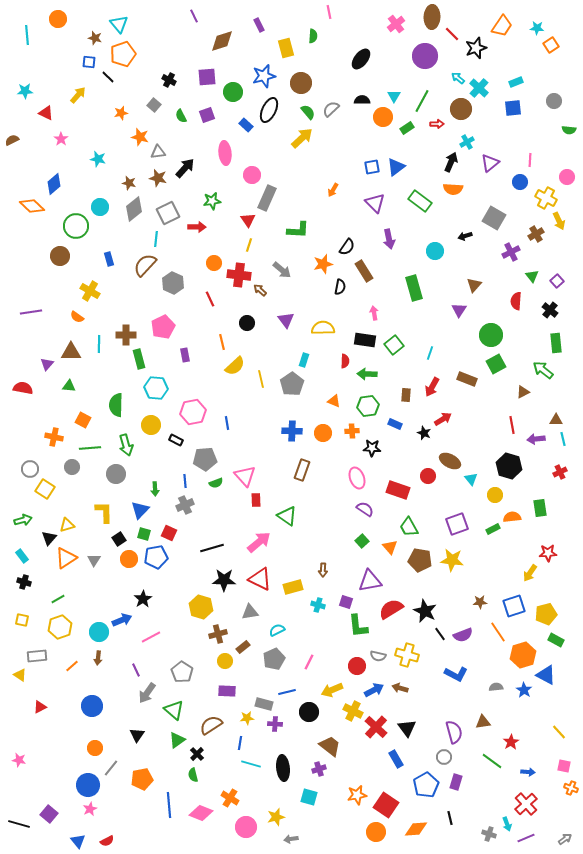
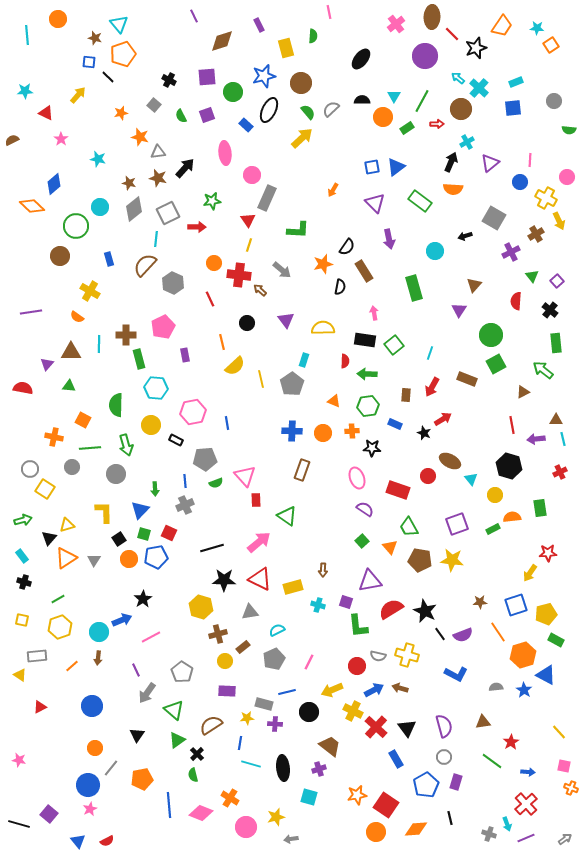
blue square at (514, 606): moved 2 px right, 1 px up
purple semicircle at (454, 732): moved 10 px left, 6 px up
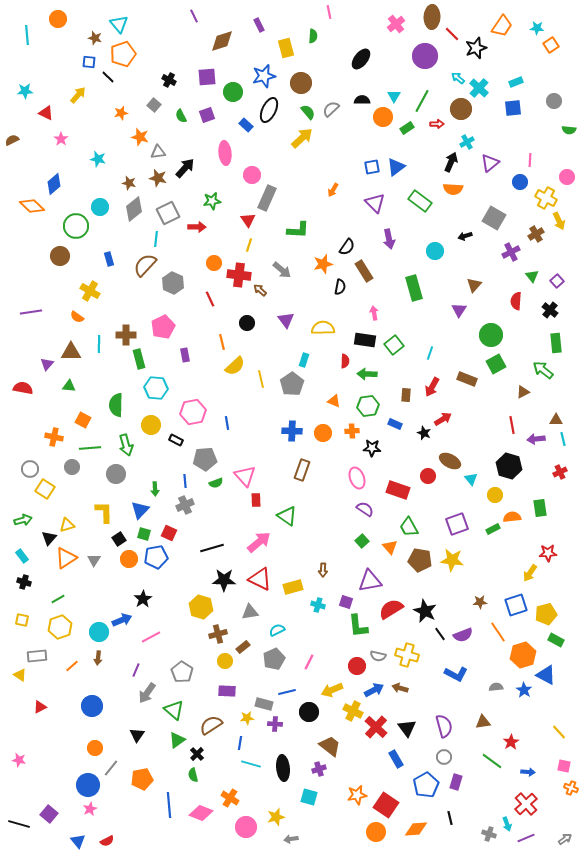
purple line at (136, 670): rotated 48 degrees clockwise
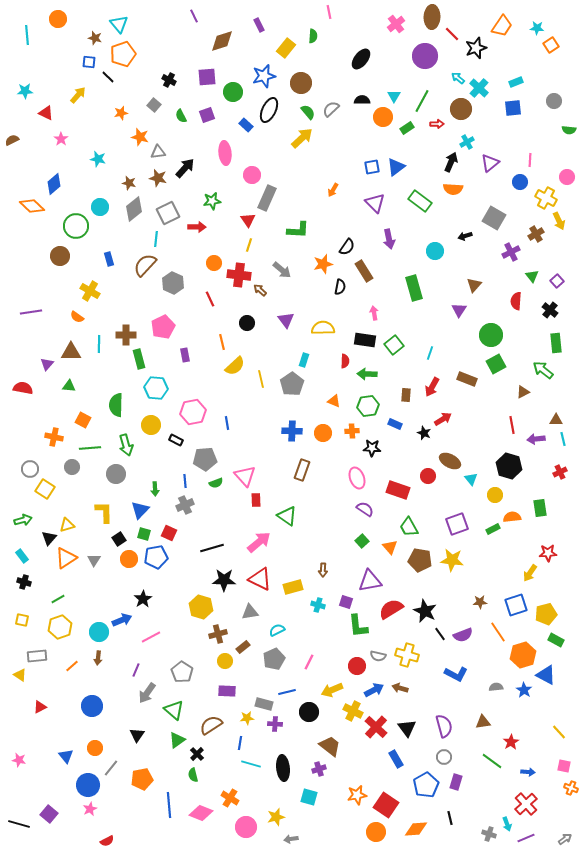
yellow rectangle at (286, 48): rotated 54 degrees clockwise
blue triangle at (78, 841): moved 12 px left, 85 px up
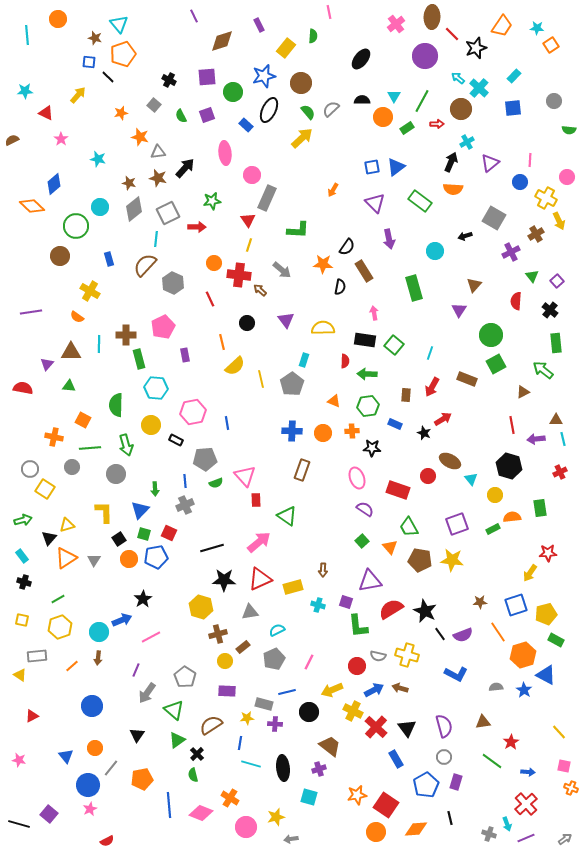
cyan rectangle at (516, 82): moved 2 px left, 6 px up; rotated 24 degrees counterclockwise
orange star at (323, 264): rotated 18 degrees clockwise
green square at (394, 345): rotated 12 degrees counterclockwise
red triangle at (260, 579): rotated 50 degrees counterclockwise
gray pentagon at (182, 672): moved 3 px right, 5 px down
red triangle at (40, 707): moved 8 px left, 9 px down
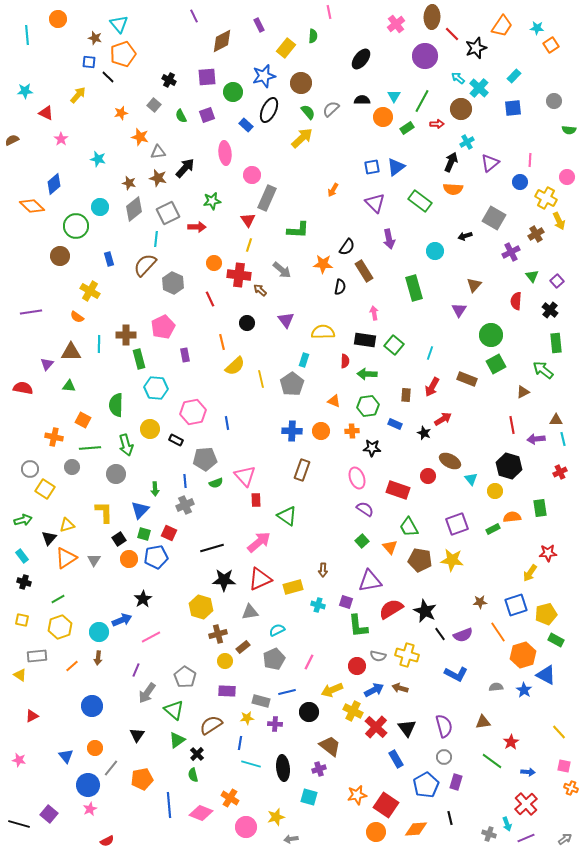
brown diamond at (222, 41): rotated 10 degrees counterclockwise
yellow semicircle at (323, 328): moved 4 px down
yellow circle at (151, 425): moved 1 px left, 4 px down
orange circle at (323, 433): moved 2 px left, 2 px up
yellow circle at (495, 495): moved 4 px up
gray rectangle at (264, 704): moved 3 px left, 3 px up
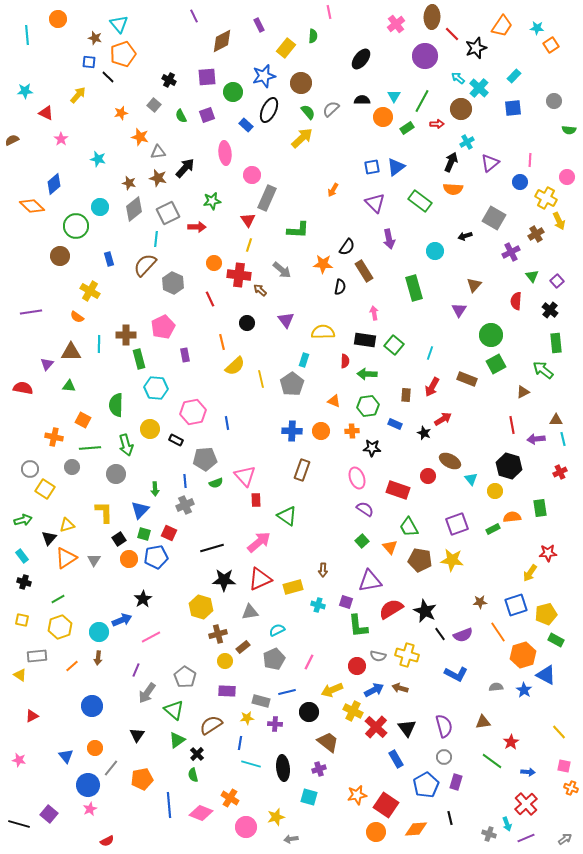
brown trapezoid at (330, 746): moved 2 px left, 4 px up
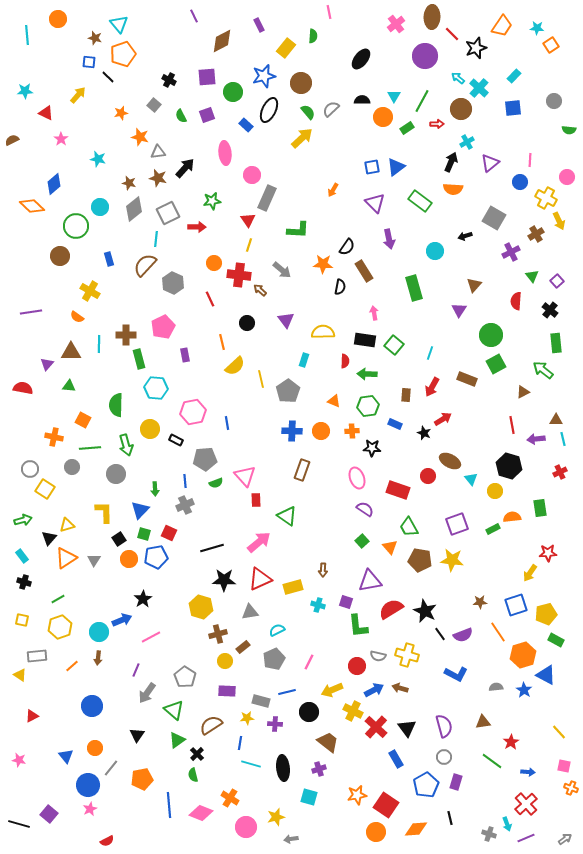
gray pentagon at (292, 384): moved 4 px left, 7 px down
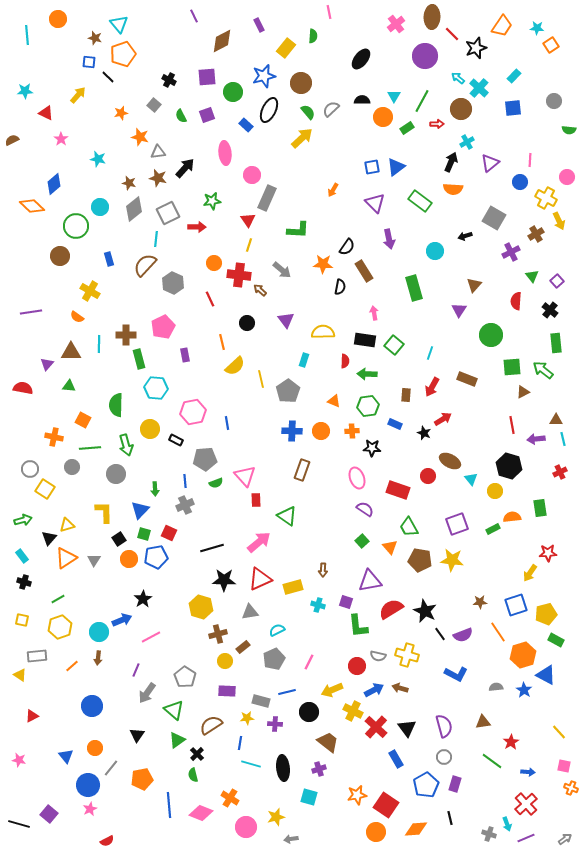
green square at (496, 364): moved 16 px right, 3 px down; rotated 24 degrees clockwise
purple rectangle at (456, 782): moved 1 px left, 2 px down
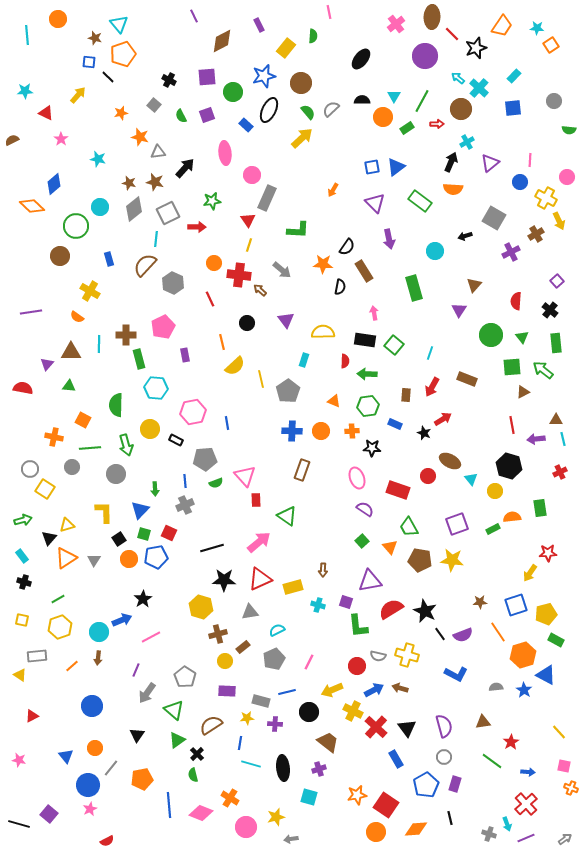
brown star at (158, 178): moved 3 px left, 4 px down
green triangle at (532, 276): moved 10 px left, 61 px down
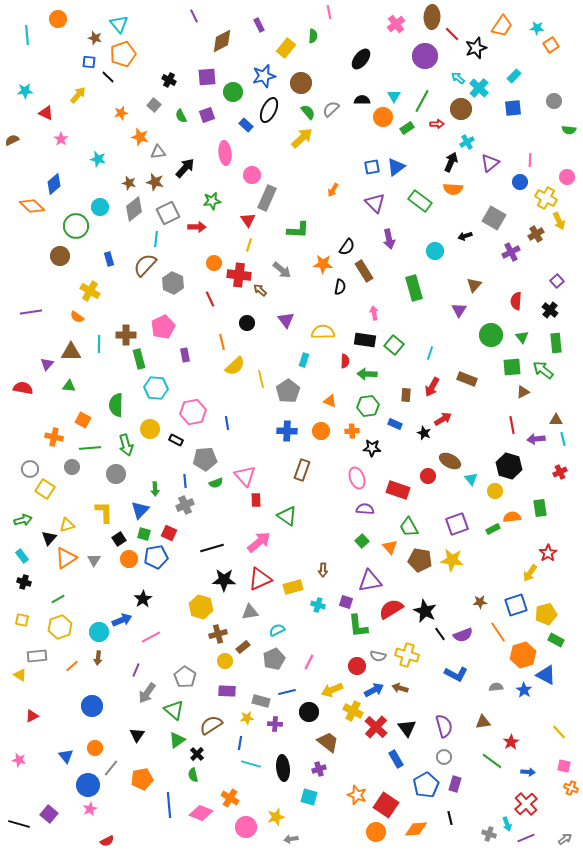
orange triangle at (334, 401): moved 4 px left
blue cross at (292, 431): moved 5 px left
purple semicircle at (365, 509): rotated 30 degrees counterclockwise
red star at (548, 553): rotated 30 degrees counterclockwise
orange star at (357, 795): rotated 30 degrees clockwise
